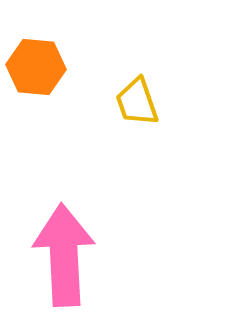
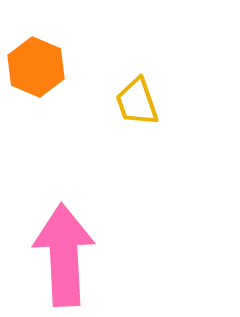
orange hexagon: rotated 18 degrees clockwise
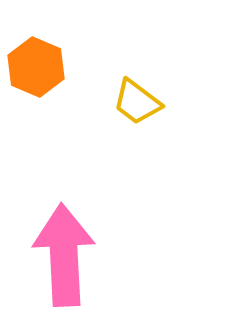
yellow trapezoid: rotated 34 degrees counterclockwise
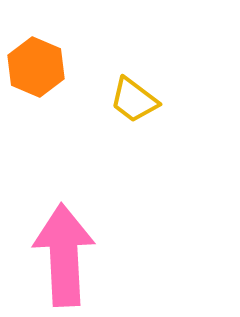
yellow trapezoid: moved 3 px left, 2 px up
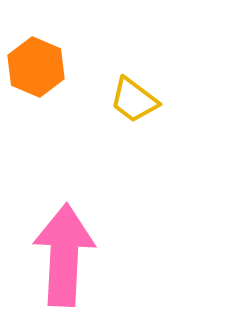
pink arrow: rotated 6 degrees clockwise
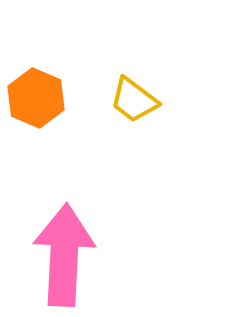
orange hexagon: moved 31 px down
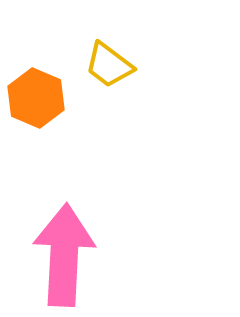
yellow trapezoid: moved 25 px left, 35 px up
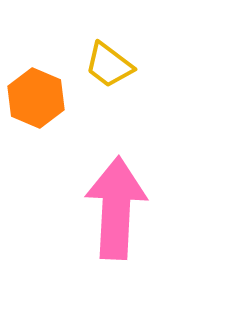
pink arrow: moved 52 px right, 47 px up
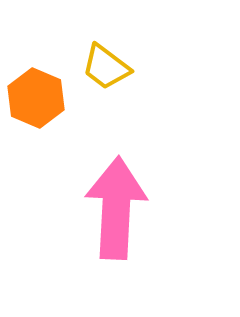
yellow trapezoid: moved 3 px left, 2 px down
